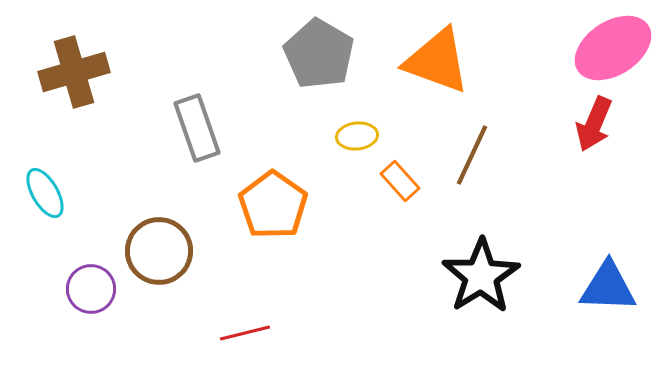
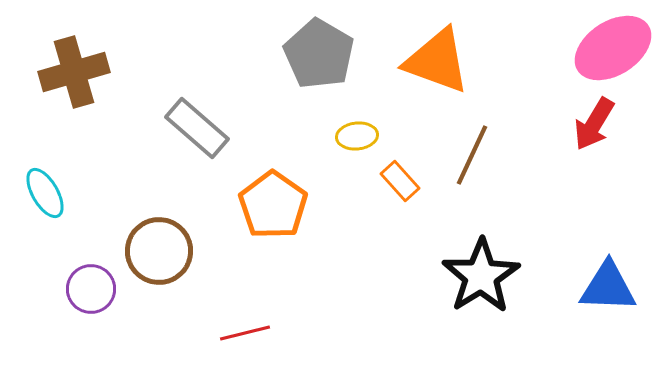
red arrow: rotated 8 degrees clockwise
gray rectangle: rotated 30 degrees counterclockwise
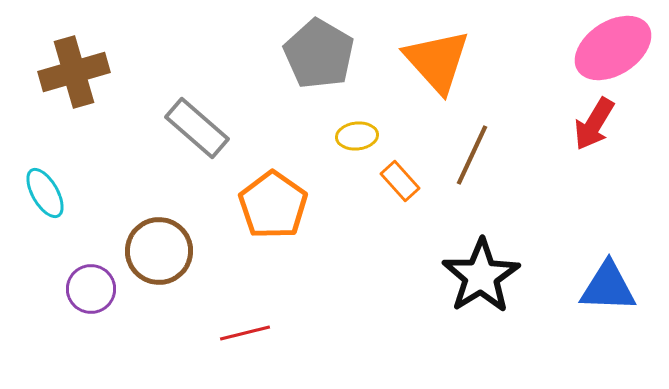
orange triangle: rotated 28 degrees clockwise
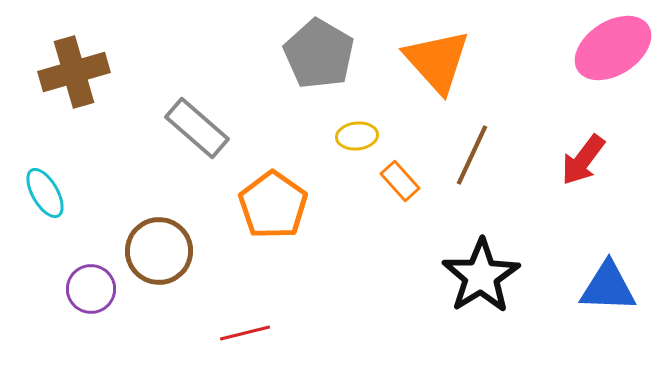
red arrow: moved 11 px left, 36 px down; rotated 6 degrees clockwise
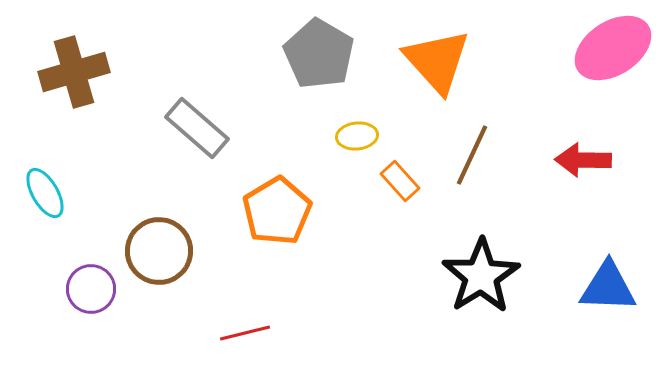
red arrow: rotated 54 degrees clockwise
orange pentagon: moved 4 px right, 6 px down; rotated 6 degrees clockwise
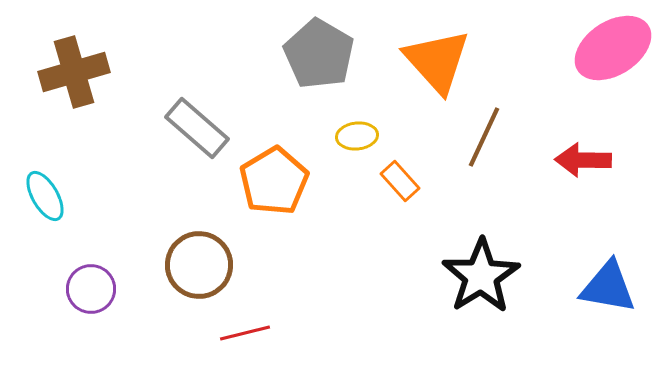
brown line: moved 12 px right, 18 px up
cyan ellipse: moved 3 px down
orange pentagon: moved 3 px left, 30 px up
brown circle: moved 40 px right, 14 px down
blue triangle: rotated 8 degrees clockwise
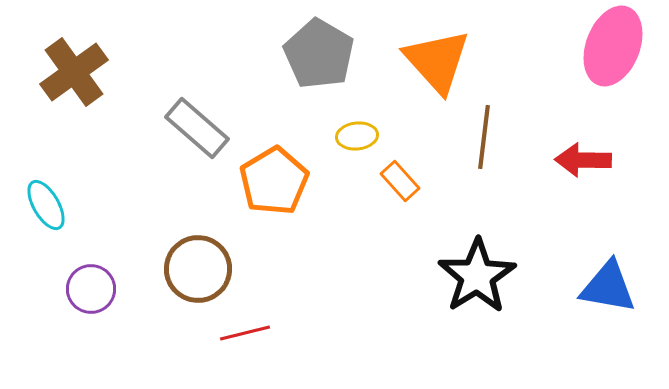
pink ellipse: moved 2 px up; rotated 36 degrees counterclockwise
brown cross: rotated 20 degrees counterclockwise
brown line: rotated 18 degrees counterclockwise
cyan ellipse: moved 1 px right, 9 px down
brown circle: moved 1 px left, 4 px down
black star: moved 4 px left
